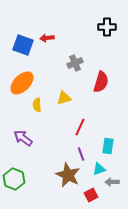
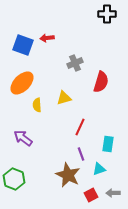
black cross: moved 13 px up
cyan rectangle: moved 2 px up
gray arrow: moved 1 px right, 11 px down
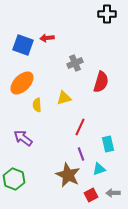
cyan rectangle: rotated 21 degrees counterclockwise
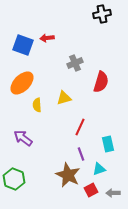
black cross: moved 5 px left; rotated 12 degrees counterclockwise
red square: moved 5 px up
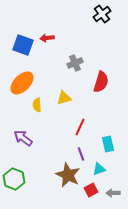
black cross: rotated 24 degrees counterclockwise
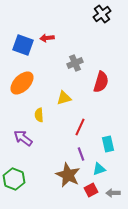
yellow semicircle: moved 2 px right, 10 px down
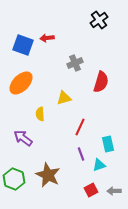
black cross: moved 3 px left, 6 px down
orange ellipse: moved 1 px left
yellow semicircle: moved 1 px right, 1 px up
cyan triangle: moved 4 px up
brown star: moved 20 px left
gray arrow: moved 1 px right, 2 px up
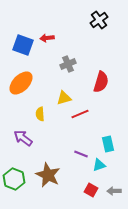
gray cross: moved 7 px left, 1 px down
red line: moved 13 px up; rotated 42 degrees clockwise
purple line: rotated 48 degrees counterclockwise
red square: rotated 32 degrees counterclockwise
